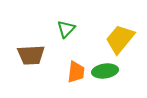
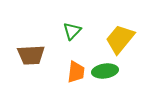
green triangle: moved 6 px right, 2 px down
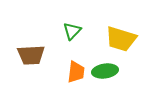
yellow trapezoid: moved 1 px right; rotated 112 degrees counterclockwise
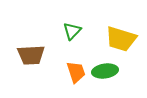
orange trapezoid: rotated 25 degrees counterclockwise
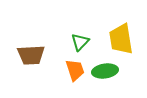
green triangle: moved 8 px right, 11 px down
yellow trapezoid: rotated 64 degrees clockwise
orange trapezoid: moved 1 px left, 2 px up
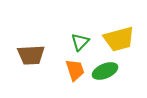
yellow trapezoid: moved 2 px left; rotated 96 degrees counterclockwise
green ellipse: rotated 15 degrees counterclockwise
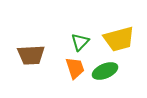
orange trapezoid: moved 2 px up
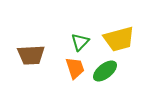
green ellipse: rotated 15 degrees counterclockwise
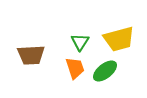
green triangle: rotated 12 degrees counterclockwise
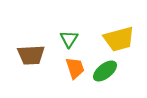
green triangle: moved 11 px left, 3 px up
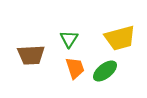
yellow trapezoid: moved 1 px right, 1 px up
